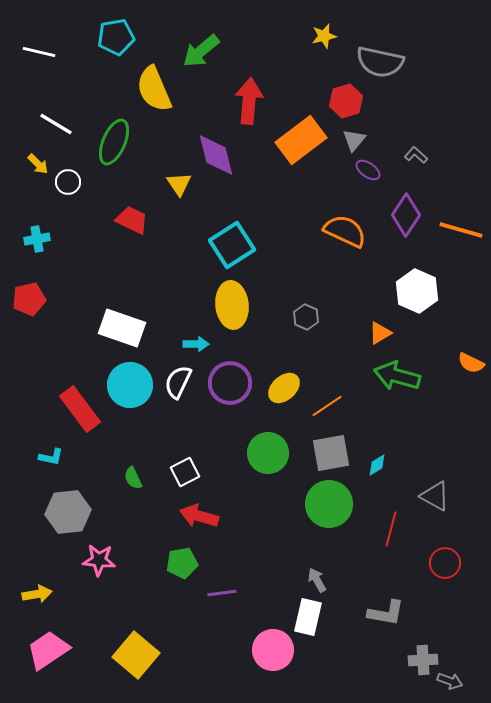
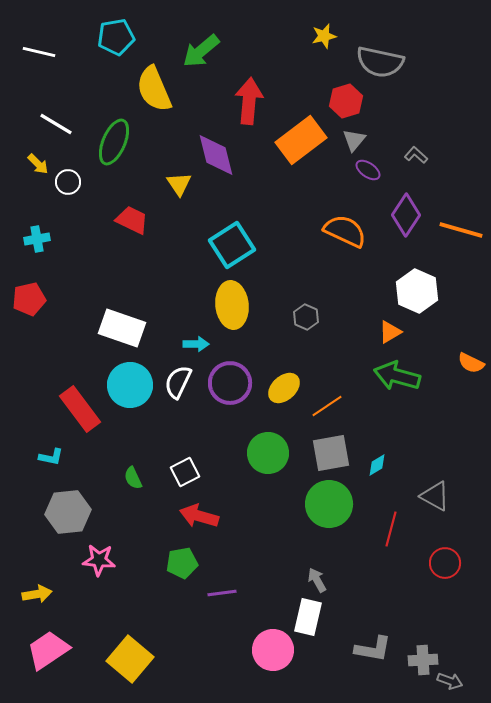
orange triangle at (380, 333): moved 10 px right, 1 px up
gray L-shape at (386, 613): moved 13 px left, 36 px down
yellow square at (136, 655): moved 6 px left, 4 px down
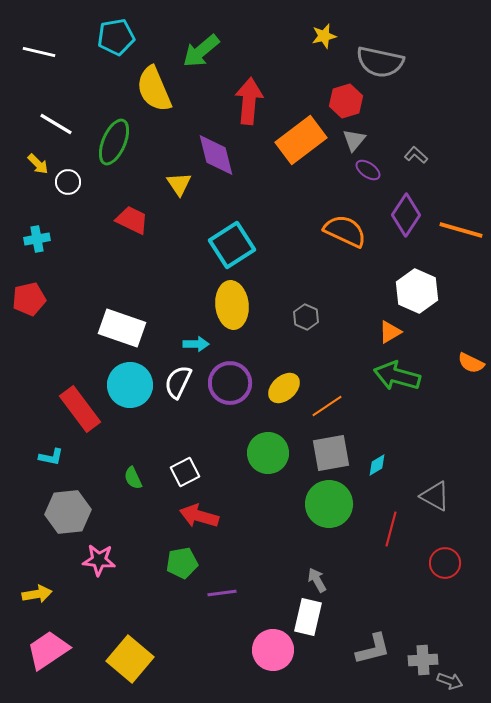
gray L-shape at (373, 649): rotated 24 degrees counterclockwise
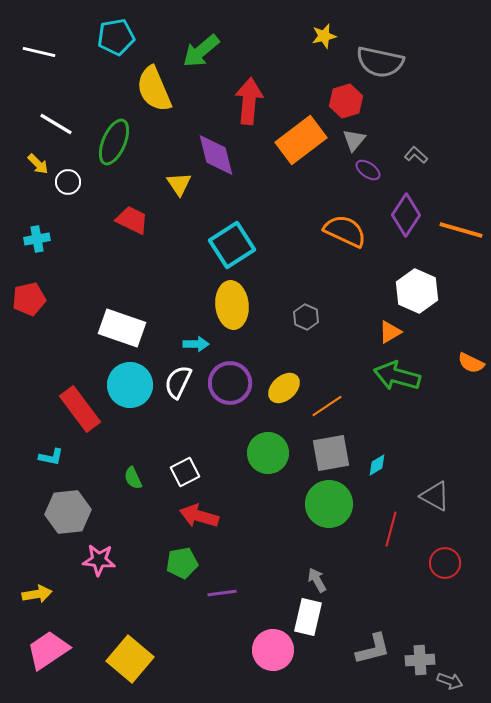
gray cross at (423, 660): moved 3 px left
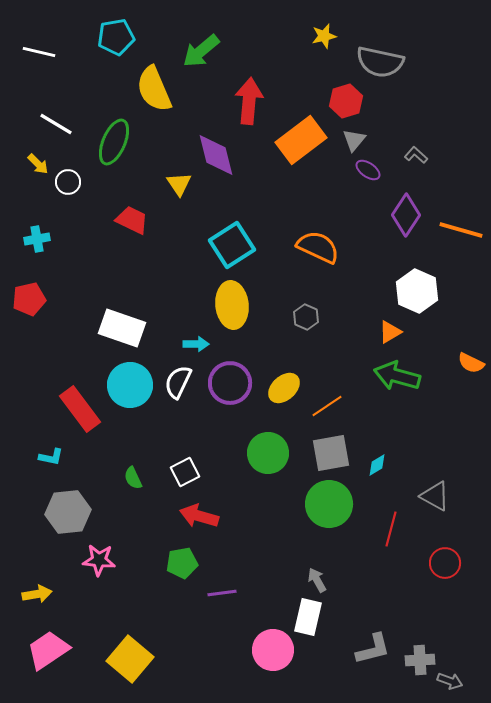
orange semicircle at (345, 231): moved 27 px left, 16 px down
